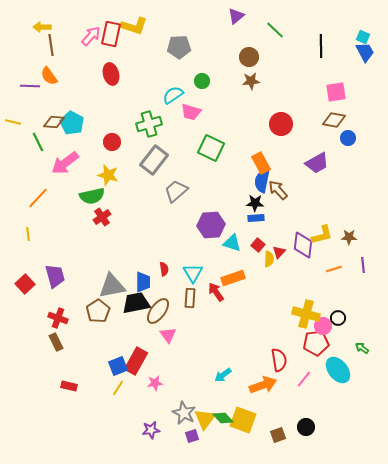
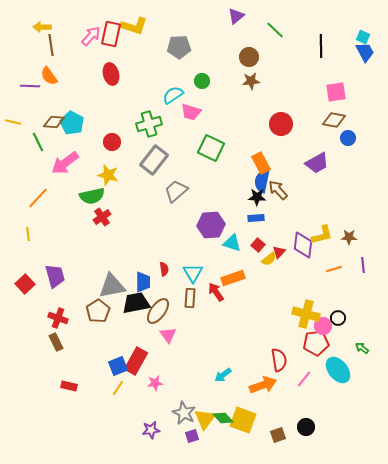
black star at (255, 203): moved 2 px right, 6 px up
yellow semicircle at (269, 259): rotated 49 degrees clockwise
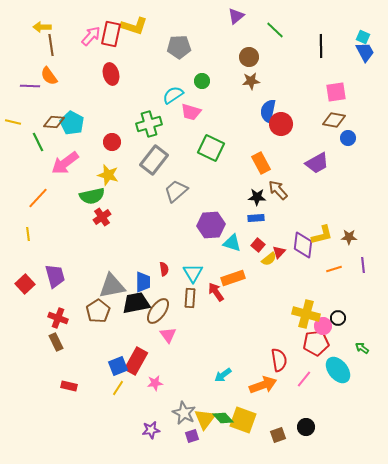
blue semicircle at (262, 181): moved 6 px right, 70 px up
